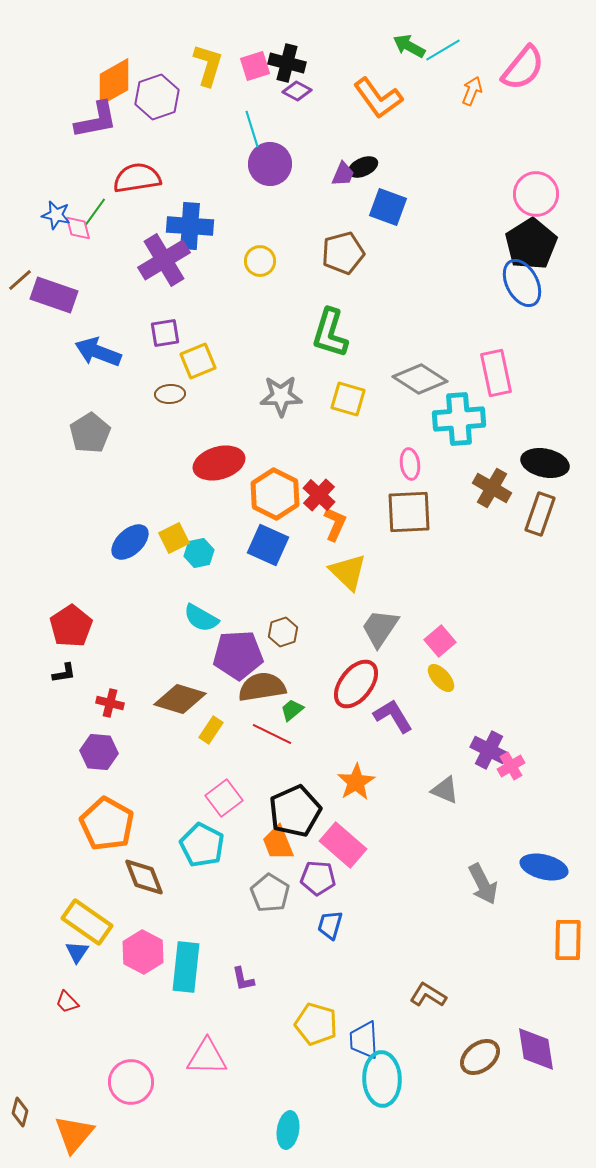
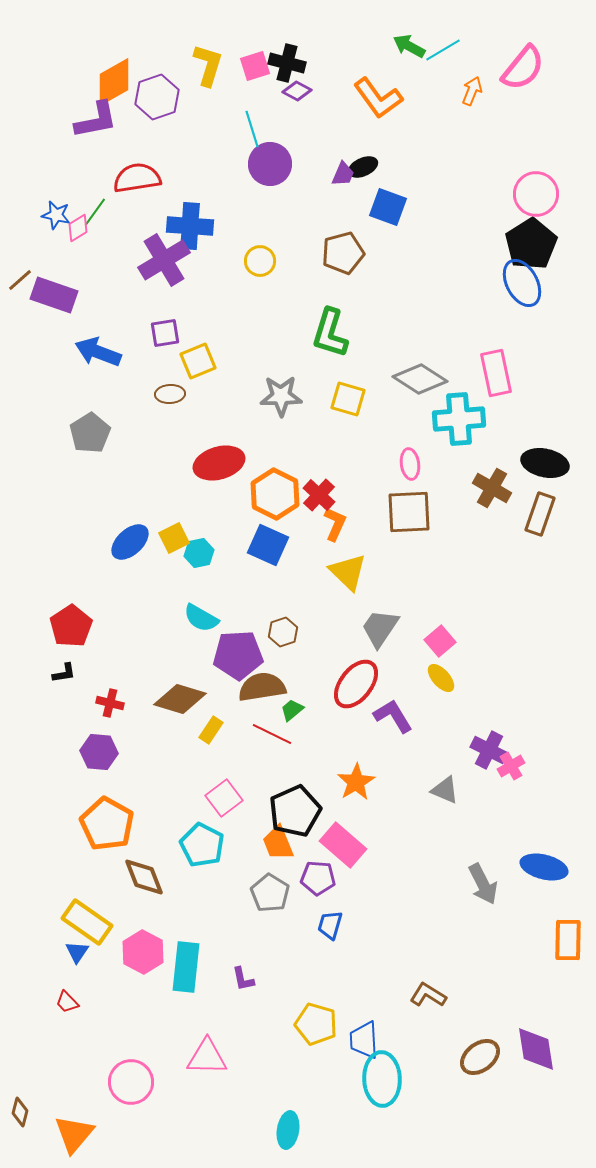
pink diamond at (78, 228): rotated 72 degrees clockwise
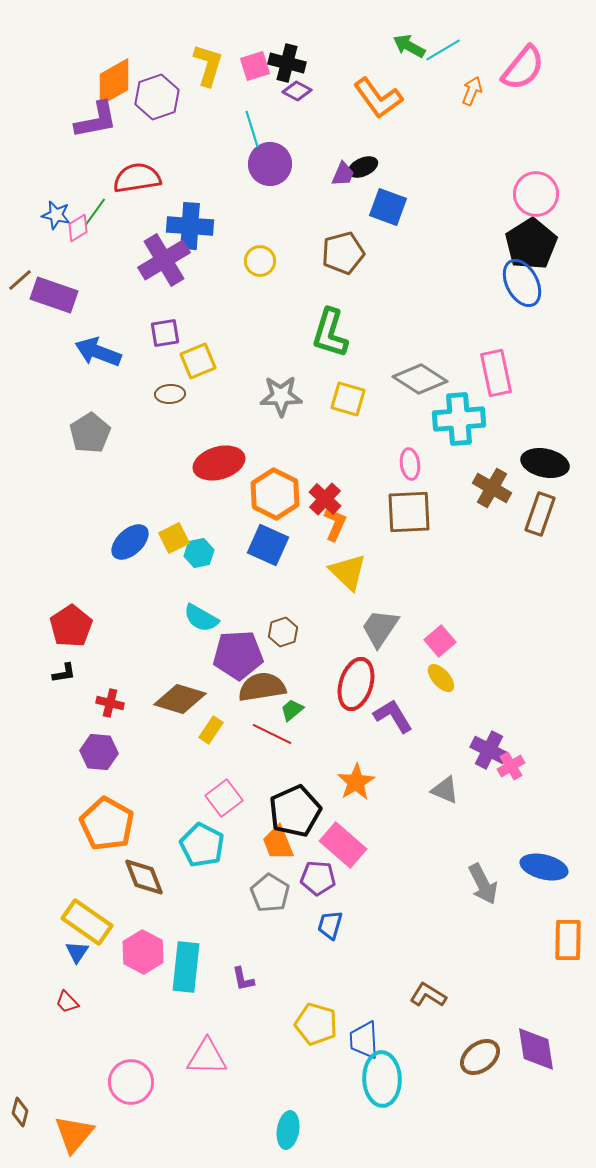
red cross at (319, 495): moved 6 px right, 4 px down
red ellipse at (356, 684): rotated 21 degrees counterclockwise
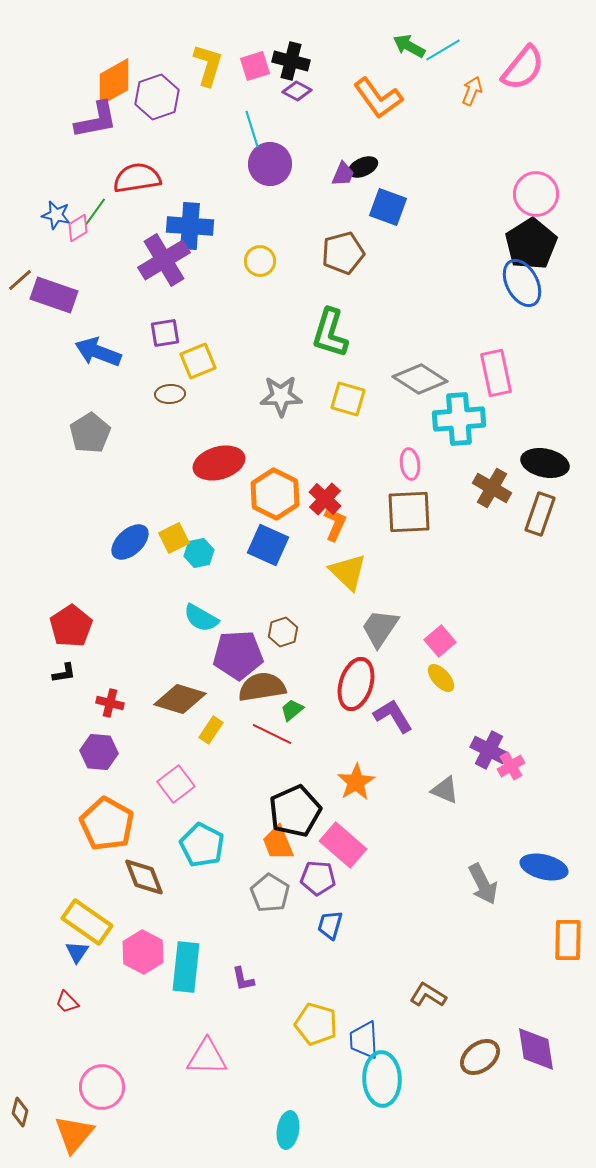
black cross at (287, 63): moved 4 px right, 2 px up
pink square at (224, 798): moved 48 px left, 14 px up
pink circle at (131, 1082): moved 29 px left, 5 px down
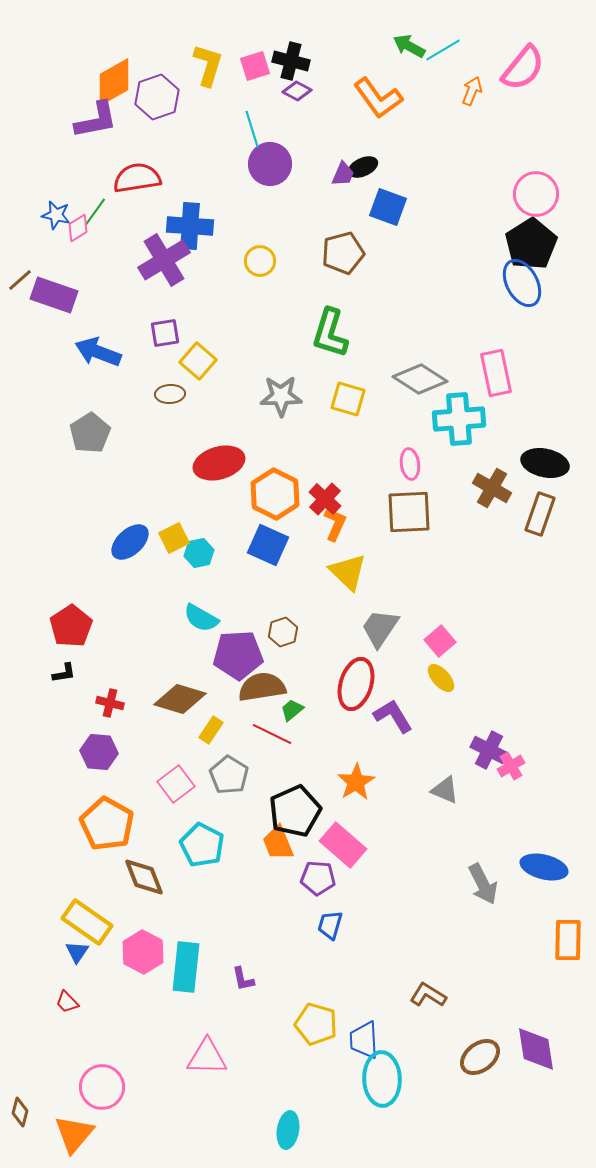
yellow square at (198, 361): rotated 27 degrees counterclockwise
gray pentagon at (270, 893): moved 41 px left, 118 px up
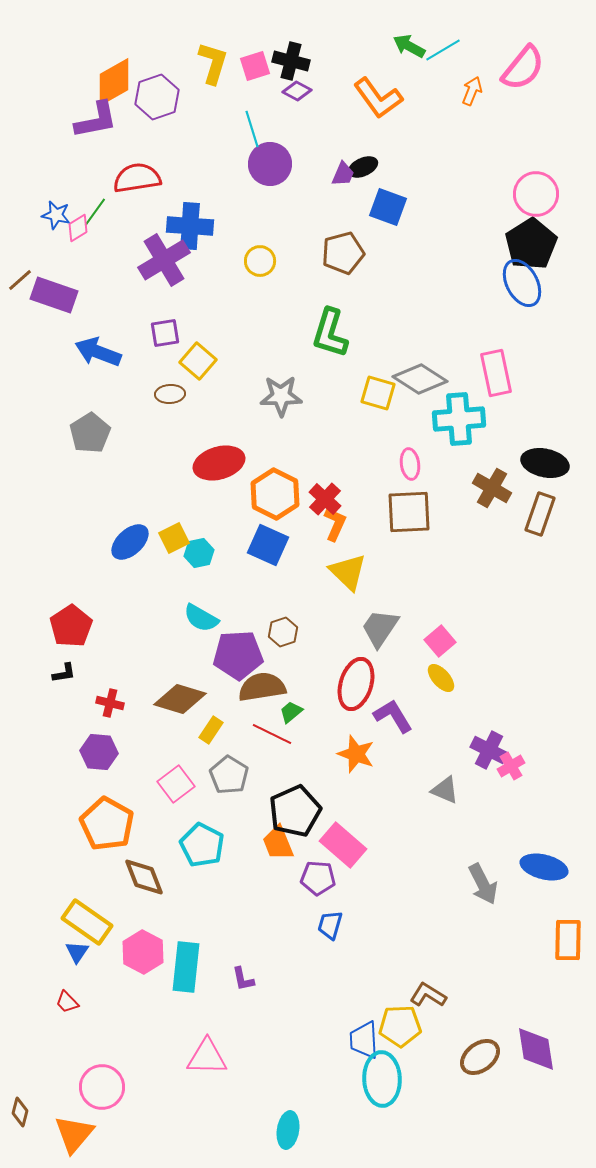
yellow L-shape at (208, 65): moved 5 px right, 2 px up
yellow square at (348, 399): moved 30 px right, 6 px up
green trapezoid at (292, 710): moved 1 px left, 2 px down
orange star at (356, 782): moved 28 px up; rotated 21 degrees counterclockwise
yellow pentagon at (316, 1024): moved 84 px right, 2 px down; rotated 18 degrees counterclockwise
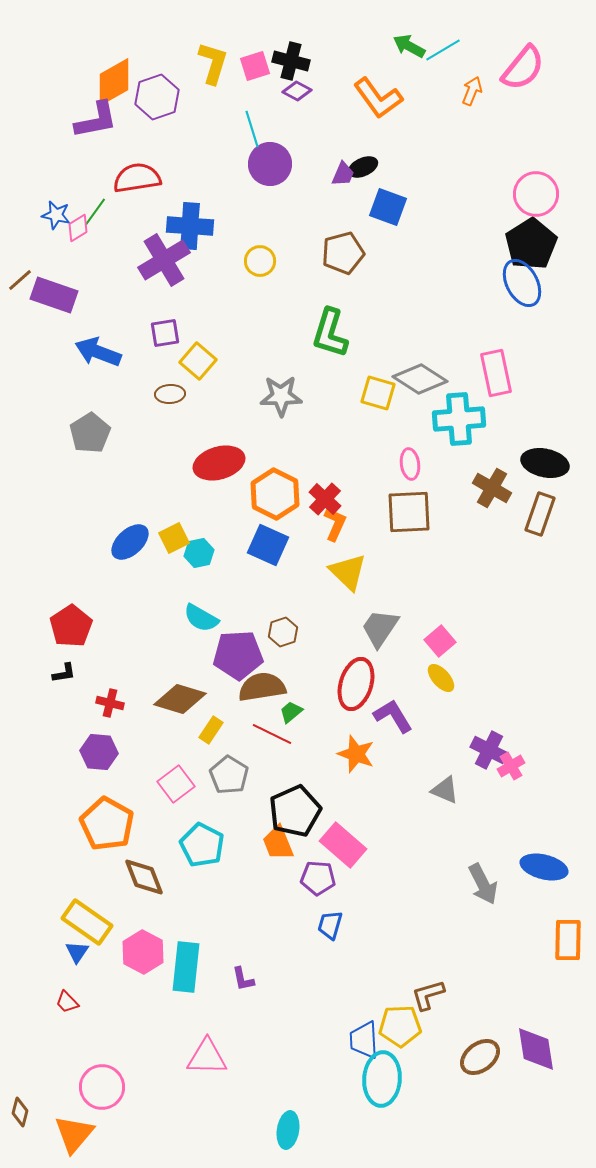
brown L-shape at (428, 995): rotated 48 degrees counterclockwise
cyan ellipse at (382, 1079): rotated 6 degrees clockwise
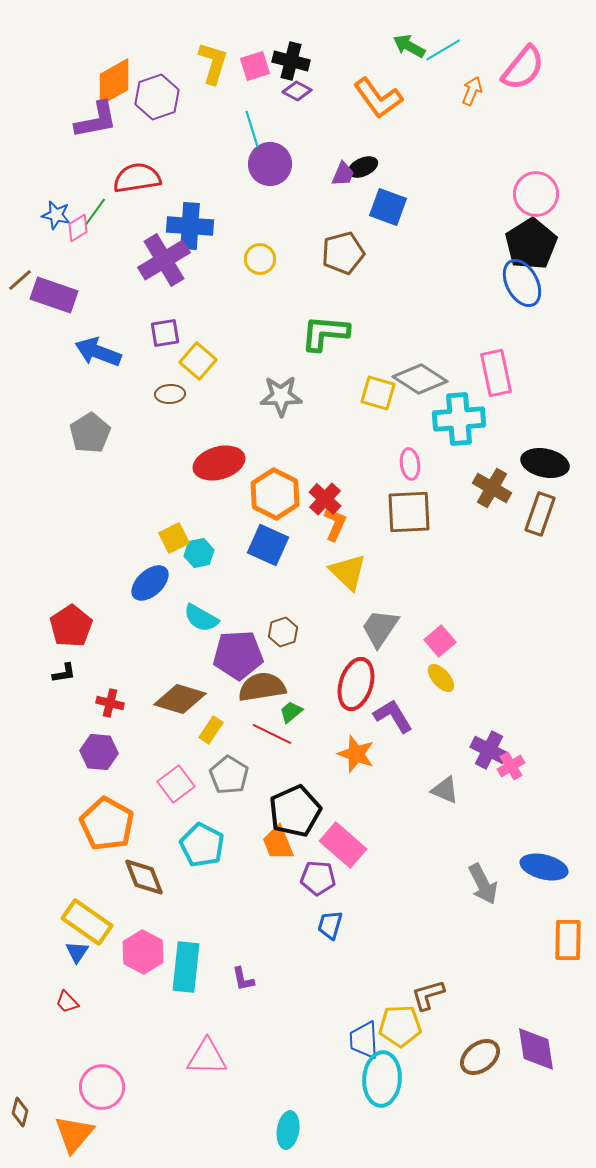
yellow circle at (260, 261): moved 2 px up
green L-shape at (330, 333): moved 5 px left; rotated 78 degrees clockwise
blue ellipse at (130, 542): moved 20 px right, 41 px down
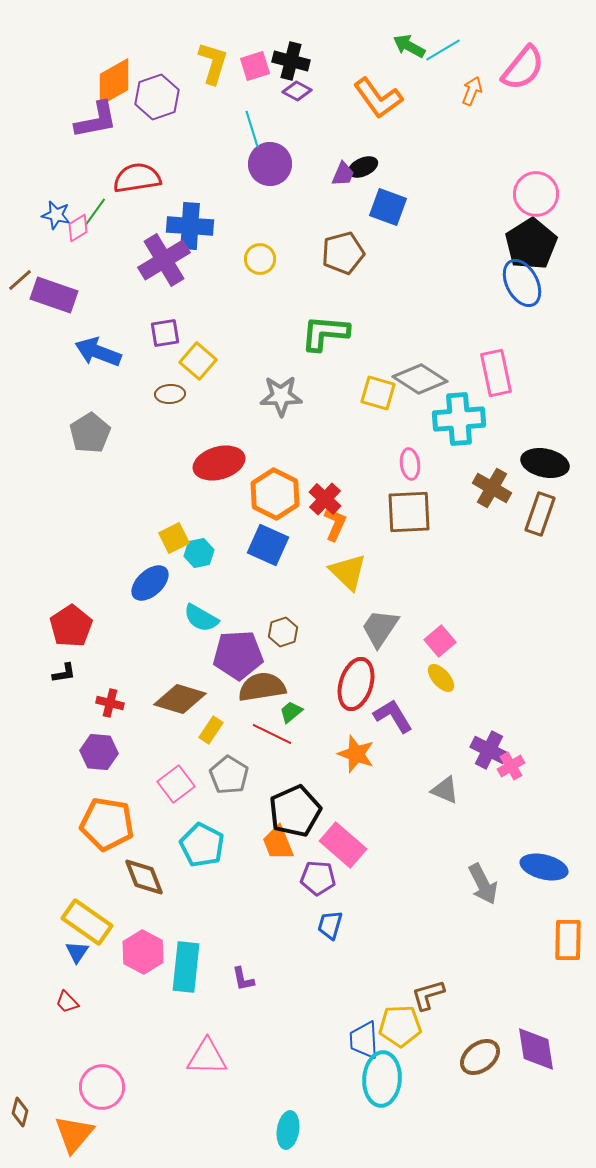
orange pentagon at (107, 824): rotated 20 degrees counterclockwise
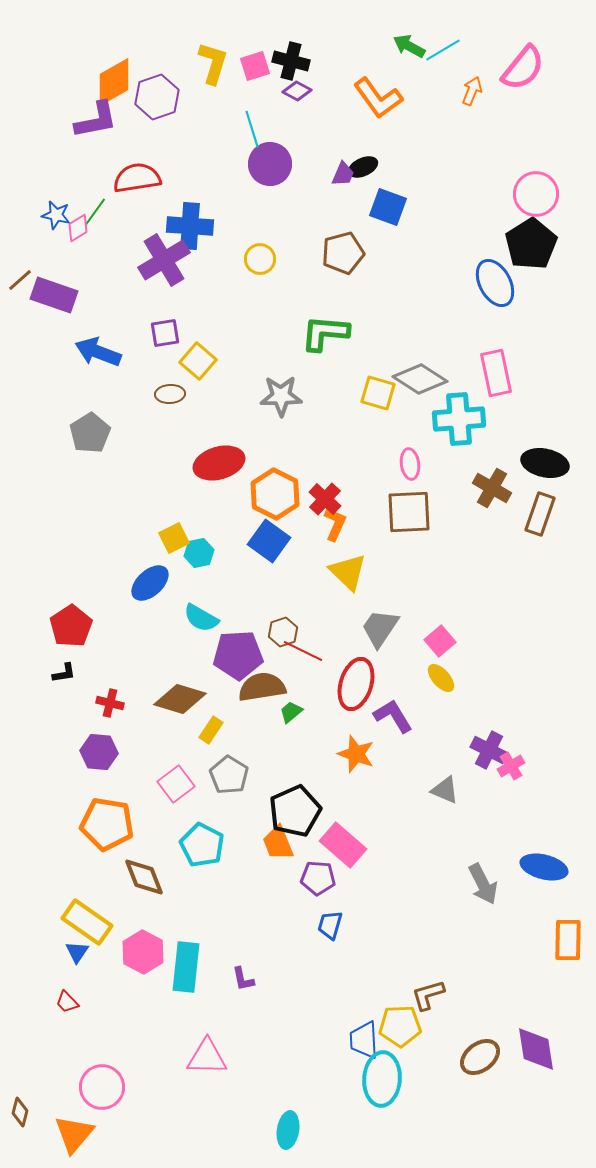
blue ellipse at (522, 283): moved 27 px left
blue square at (268, 545): moved 1 px right, 4 px up; rotated 12 degrees clockwise
red line at (272, 734): moved 31 px right, 83 px up
